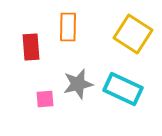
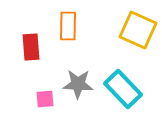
orange rectangle: moved 1 px up
yellow square: moved 5 px right, 4 px up; rotated 9 degrees counterclockwise
gray star: rotated 16 degrees clockwise
cyan rectangle: rotated 21 degrees clockwise
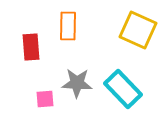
gray star: moved 1 px left, 1 px up
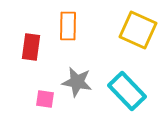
red rectangle: rotated 12 degrees clockwise
gray star: moved 1 px up; rotated 8 degrees clockwise
cyan rectangle: moved 4 px right, 2 px down
pink square: rotated 12 degrees clockwise
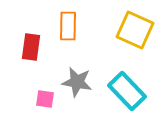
yellow square: moved 3 px left
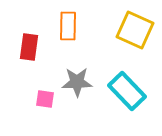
red rectangle: moved 2 px left
gray star: rotated 12 degrees counterclockwise
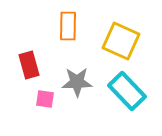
yellow square: moved 14 px left, 11 px down
red rectangle: moved 18 px down; rotated 24 degrees counterclockwise
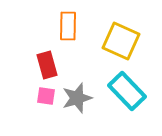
red rectangle: moved 18 px right
gray star: moved 16 px down; rotated 16 degrees counterclockwise
pink square: moved 1 px right, 3 px up
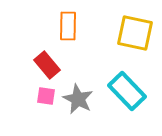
yellow square: moved 14 px right, 8 px up; rotated 12 degrees counterclockwise
red rectangle: rotated 24 degrees counterclockwise
gray star: moved 1 px right, 1 px down; rotated 28 degrees counterclockwise
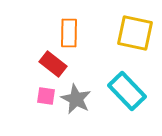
orange rectangle: moved 1 px right, 7 px down
red rectangle: moved 6 px right, 1 px up; rotated 12 degrees counterclockwise
gray star: moved 2 px left
